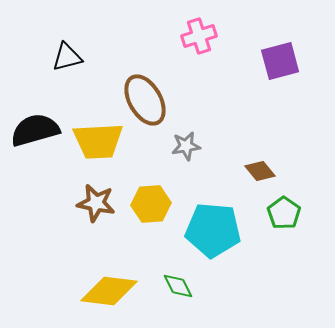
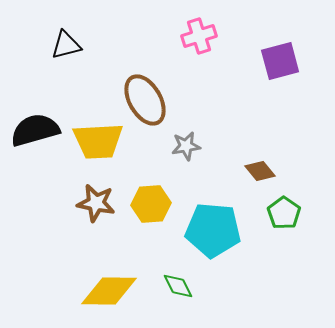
black triangle: moved 1 px left, 12 px up
yellow diamond: rotated 6 degrees counterclockwise
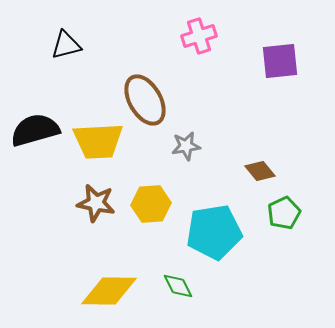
purple square: rotated 9 degrees clockwise
green pentagon: rotated 12 degrees clockwise
cyan pentagon: moved 1 px right, 2 px down; rotated 14 degrees counterclockwise
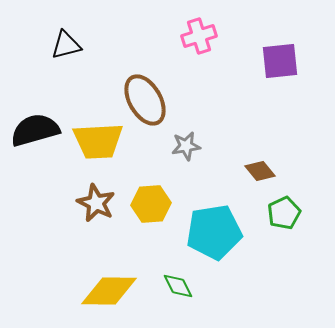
brown star: rotated 15 degrees clockwise
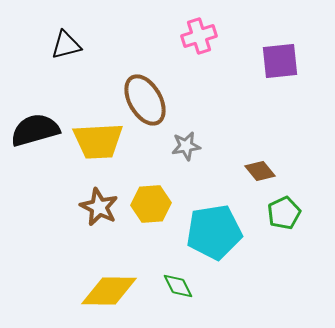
brown star: moved 3 px right, 4 px down
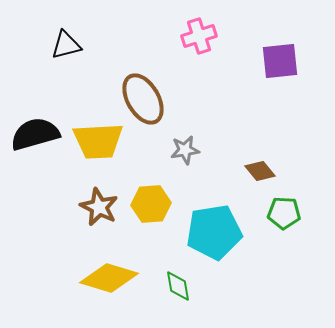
brown ellipse: moved 2 px left, 1 px up
black semicircle: moved 4 px down
gray star: moved 1 px left, 4 px down
green pentagon: rotated 28 degrees clockwise
green diamond: rotated 16 degrees clockwise
yellow diamond: moved 13 px up; rotated 16 degrees clockwise
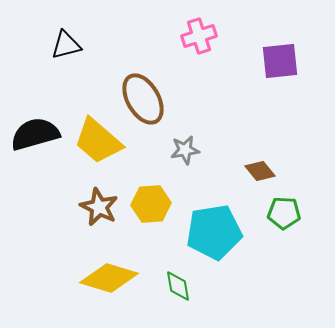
yellow trapezoid: rotated 44 degrees clockwise
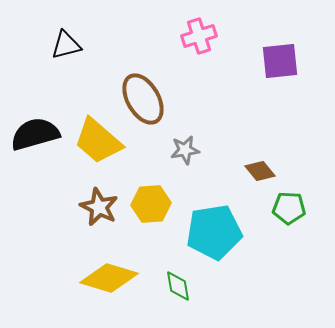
green pentagon: moved 5 px right, 5 px up
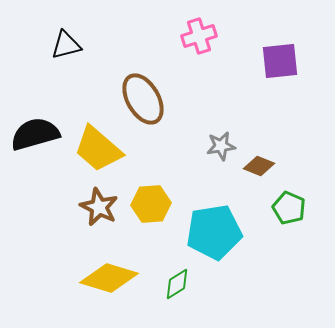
yellow trapezoid: moved 8 px down
gray star: moved 36 px right, 4 px up
brown diamond: moved 1 px left, 5 px up; rotated 28 degrees counterclockwise
green pentagon: rotated 20 degrees clockwise
green diamond: moved 1 px left, 2 px up; rotated 68 degrees clockwise
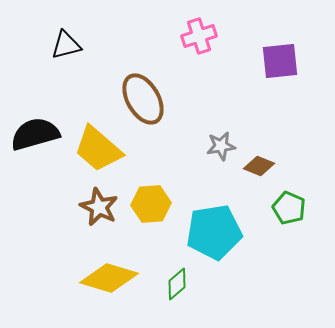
green diamond: rotated 8 degrees counterclockwise
